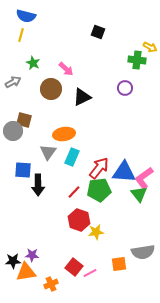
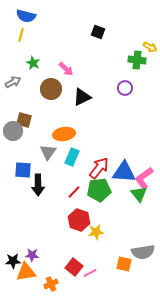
orange square: moved 5 px right; rotated 21 degrees clockwise
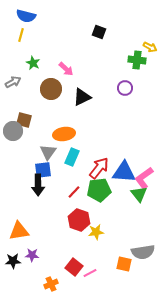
black square: moved 1 px right
blue square: moved 20 px right; rotated 12 degrees counterclockwise
orange triangle: moved 7 px left, 41 px up
